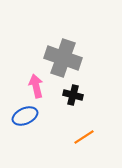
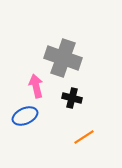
black cross: moved 1 px left, 3 px down
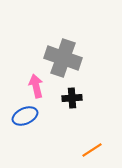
black cross: rotated 18 degrees counterclockwise
orange line: moved 8 px right, 13 px down
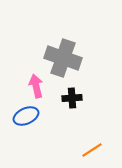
blue ellipse: moved 1 px right
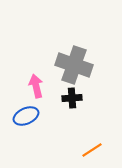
gray cross: moved 11 px right, 7 px down
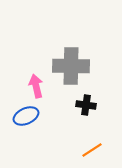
gray cross: moved 3 px left, 1 px down; rotated 18 degrees counterclockwise
black cross: moved 14 px right, 7 px down; rotated 12 degrees clockwise
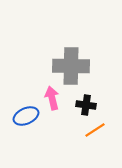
pink arrow: moved 16 px right, 12 px down
orange line: moved 3 px right, 20 px up
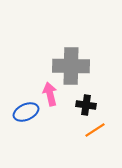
pink arrow: moved 2 px left, 4 px up
blue ellipse: moved 4 px up
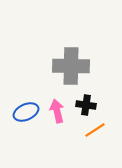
pink arrow: moved 7 px right, 17 px down
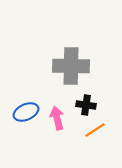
pink arrow: moved 7 px down
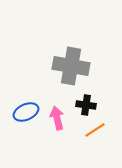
gray cross: rotated 9 degrees clockwise
